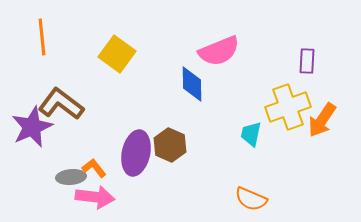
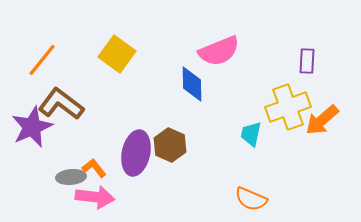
orange line: moved 23 px down; rotated 45 degrees clockwise
orange arrow: rotated 15 degrees clockwise
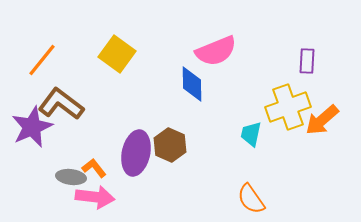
pink semicircle: moved 3 px left
gray ellipse: rotated 12 degrees clockwise
orange semicircle: rotated 32 degrees clockwise
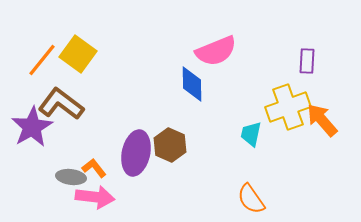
yellow square: moved 39 px left
orange arrow: rotated 90 degrees clockwise
purple star: rotated 6 degrees counterclockwise
